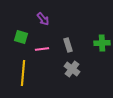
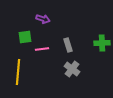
purple arrow: rotated 32 degrees counterclockwise
green square: moved 4 px right; rotated 24 degrees counterclockwise
yellow line: moved 5 px left, 1 px up
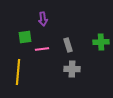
purple arrow: rotated 64 degrees clockwise
green cross: moved 1 px left, 1 px up
gray cross: rotated 35 degrees counterclockwise
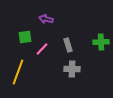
purple arrow: moved 3 px right; rotated 112 degrees clockwise
pink line: rotated 40 degrees counterclockwise
yellow line: rotated 15 degrees clockwise
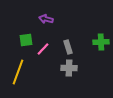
green square: moved 1 px right, 3 px down
gray rectangle: moved 2 px down
pink line: moved 1 px right
gray cross: moved 3 px left, 1 px up
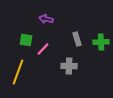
green square: rotated 16 degrees clockwise
gray rectangle: moved 9 px right, 8 px up
gray cross: moved 2 px up
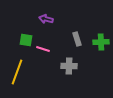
pink line: rotated 64 degrees clockwise
yellow line: moved 1 px left
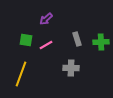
purple arrow: rotated 56 degrees counterclockwise
pink line: moved 3 px right, 4 px up; rotated 48 degrees counterclockwise
gray cross: moved 2 px right, 2 px down
yellow line: moved 4 px right, 2 px down
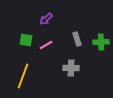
yellow line: moved 2 px right, 2 px down
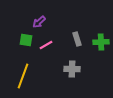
purple arrow: moved 7 px left, 3 px down
gray cross: moved 1 px right, 1 px down
